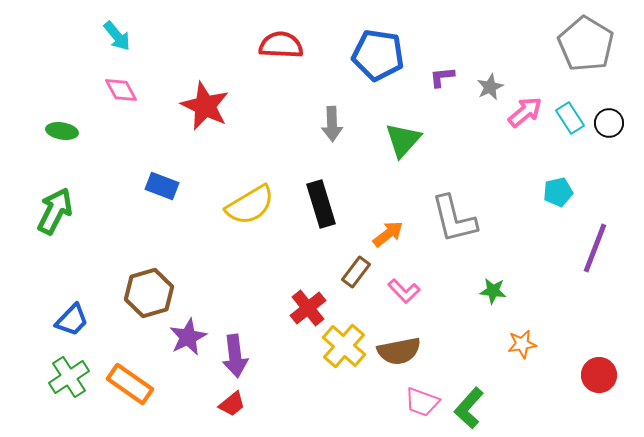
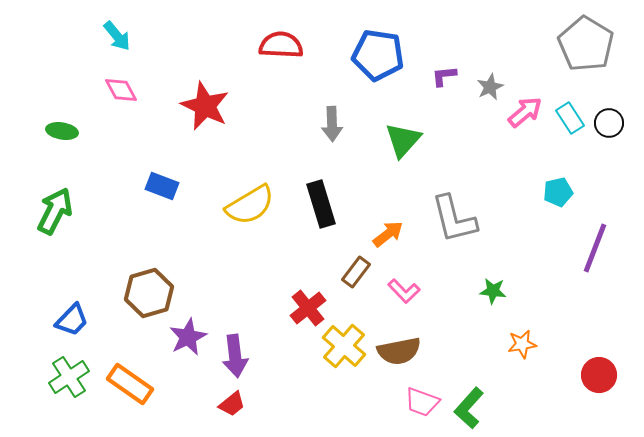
purple L-shape: moved 2 px right, 1 px up
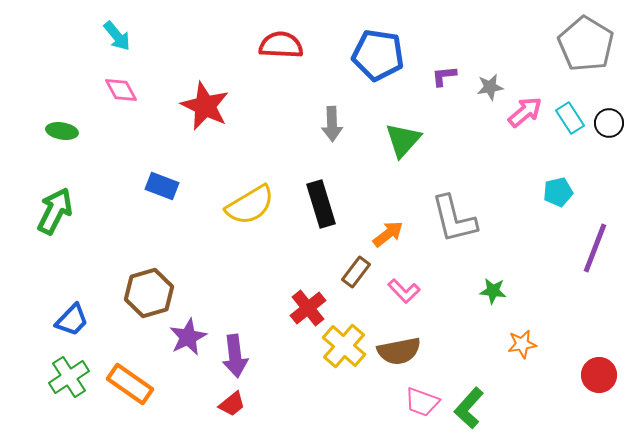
gray star: rotated 16 degrees clockwise
